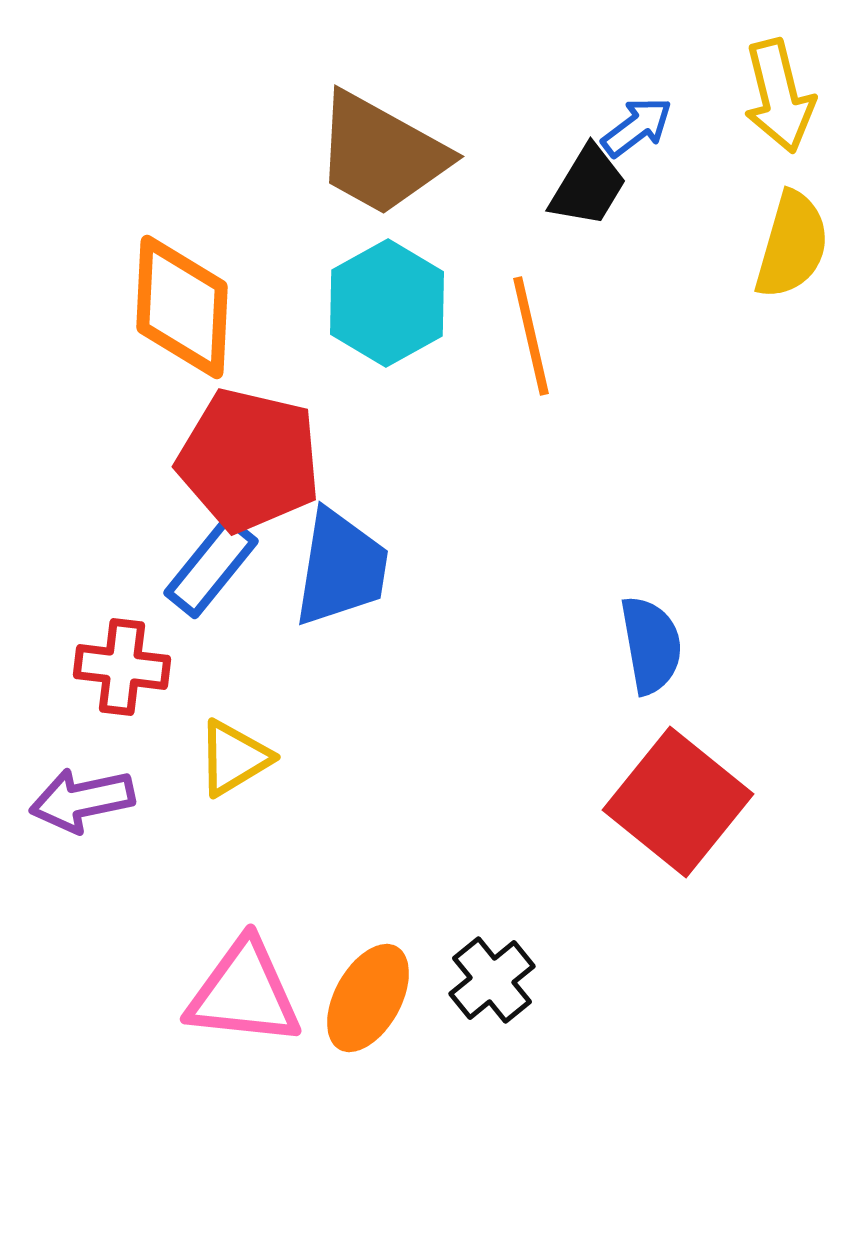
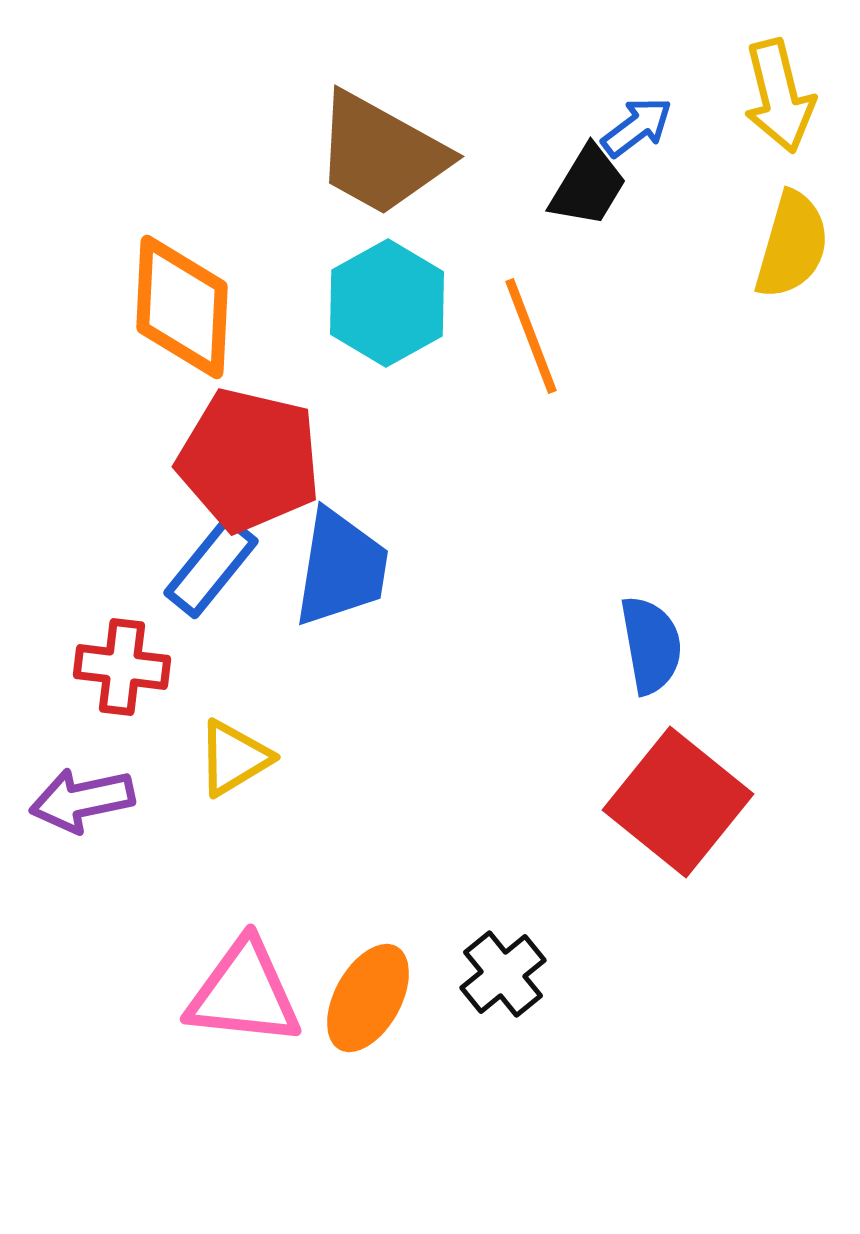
orange line: rotated 8 degrees counterclockwise
black cross: moved 11 px right, 6 px up
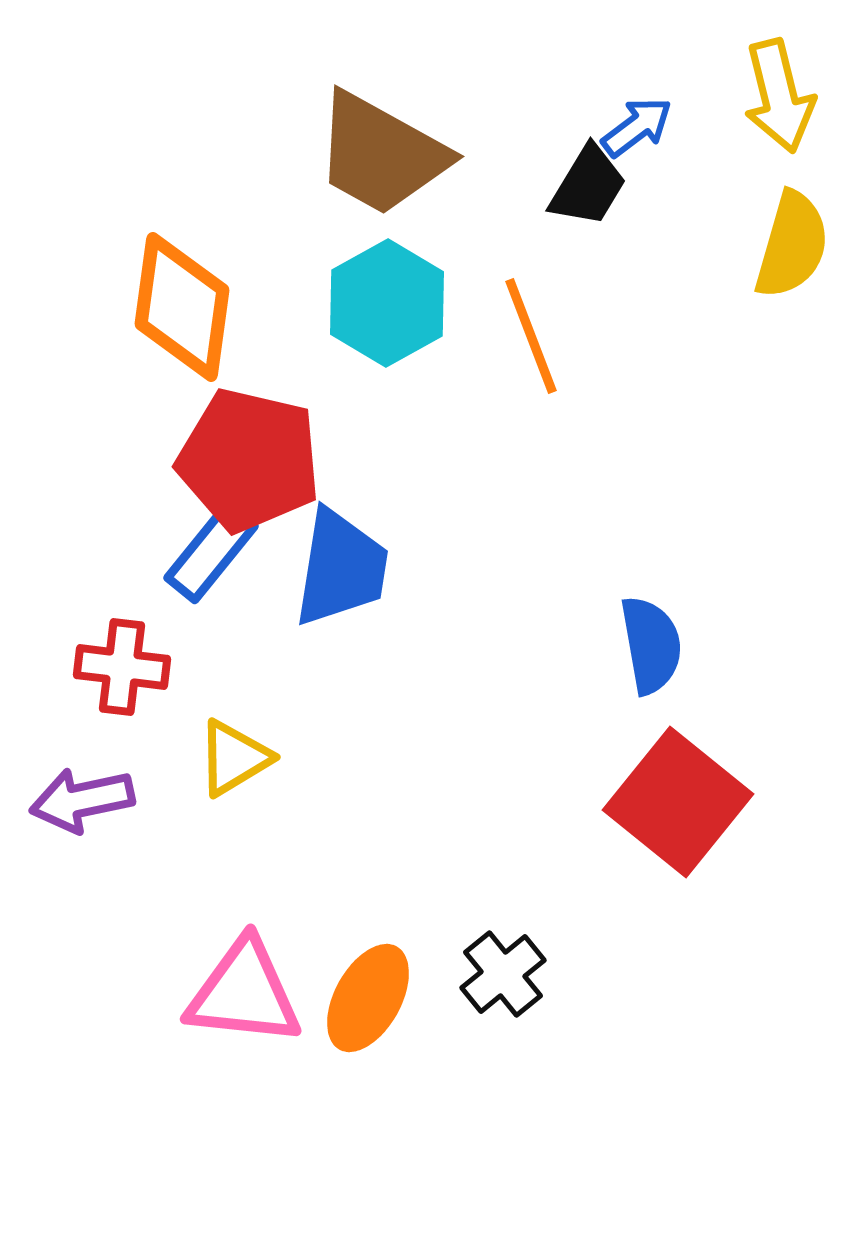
orange diamond: rotated 5 degrees clockwise
blue rectangle: moved 15 px up
